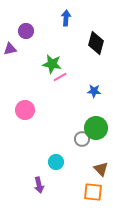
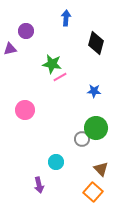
orange square: rotated 36 degrees clockwise
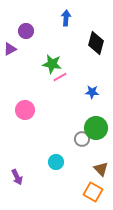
purple triangle: rotated 16 degrees counterclockwise
blue star: moved 2 px left, 1 px down
purple arrow: moved 22 px left, 8 px up; rotated 14 degrees counterclockwise
orange square: rotated 12 degrees counterclockwise
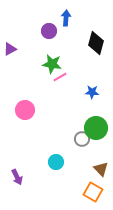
purple circle: moved 23 px right
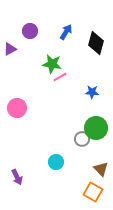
blue arrow: moved 14 px down; rotated 28 degrees clockwise
purple circle: moved 19 px left
pink circle: moved 8 px left, 2 px up
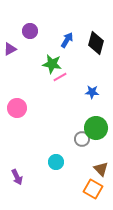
blue arrow: moved 1 px right, 8 px down
orange square: moved 3 px up
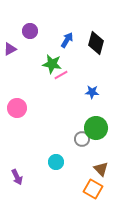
pink line: moved 1 px right, 2 px up
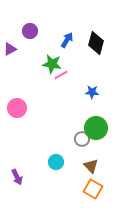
brown triangle: moved 10 px left, 3 px up
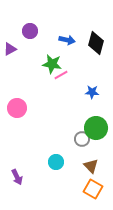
blue arrow: rotated 70 degrees clockwise
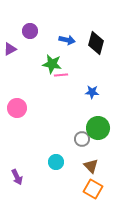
pink line: rotated 24 degrees clockwise
green circle: moved 2 px right
